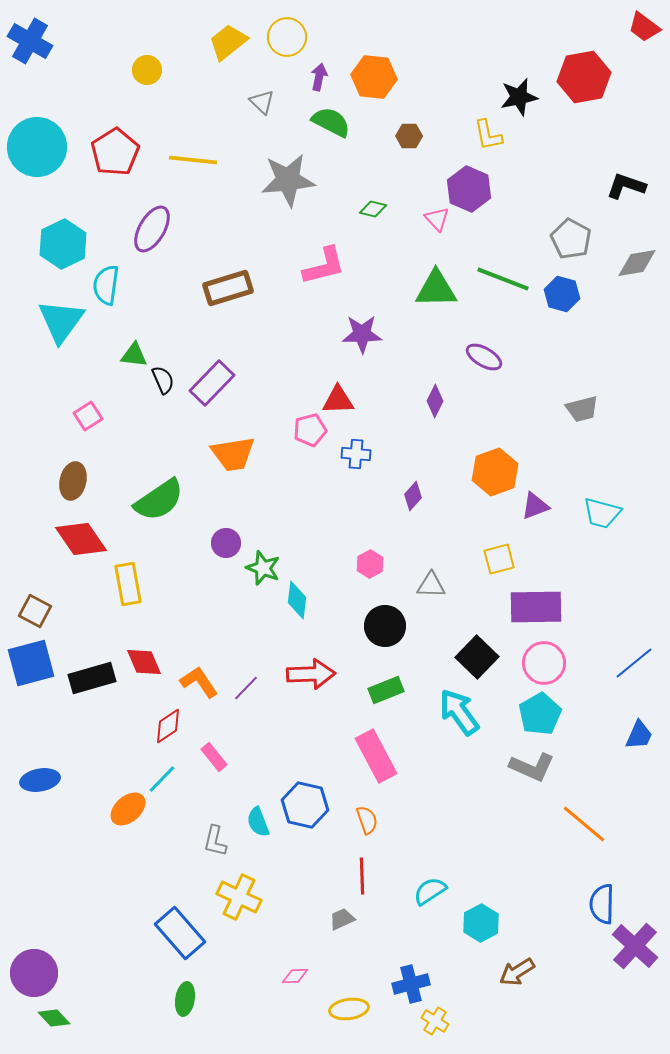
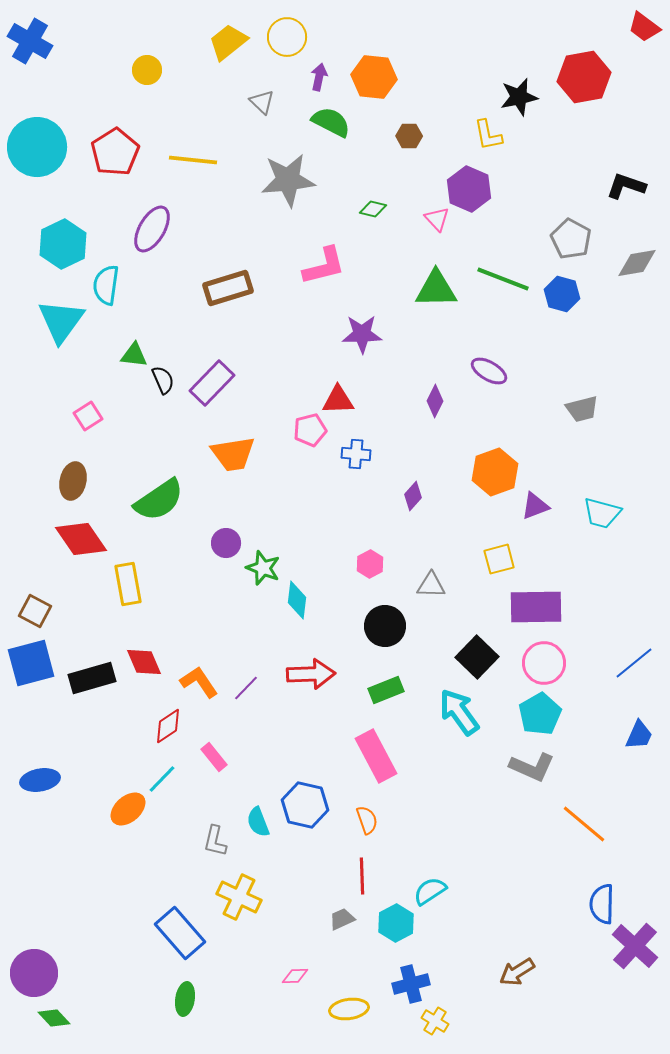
purple ellipse at (484, 357): moved 5 px right, 14 px down
cyan hexagon at (481, 923): moved 85 px left
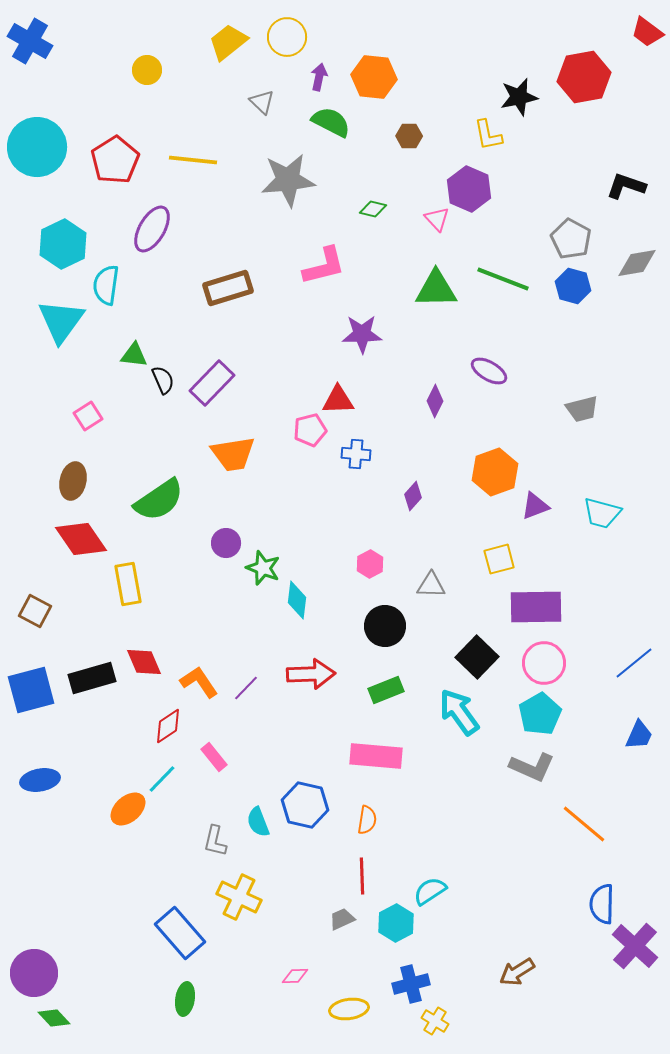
red trapezoid at (644, 27): moved 3 px right, 5 px down
red pentagon at (115, 152): moved 8 px down
blue hexagon at (562, 294): moved 11 px right, 8 px up
blue square at (31, 663): moved 27 px down
pink rectangle at (376, 756): rotated 57 degrees counterclockwise
orange semicircle at (367, 820): rotated 28 degrees clockwise
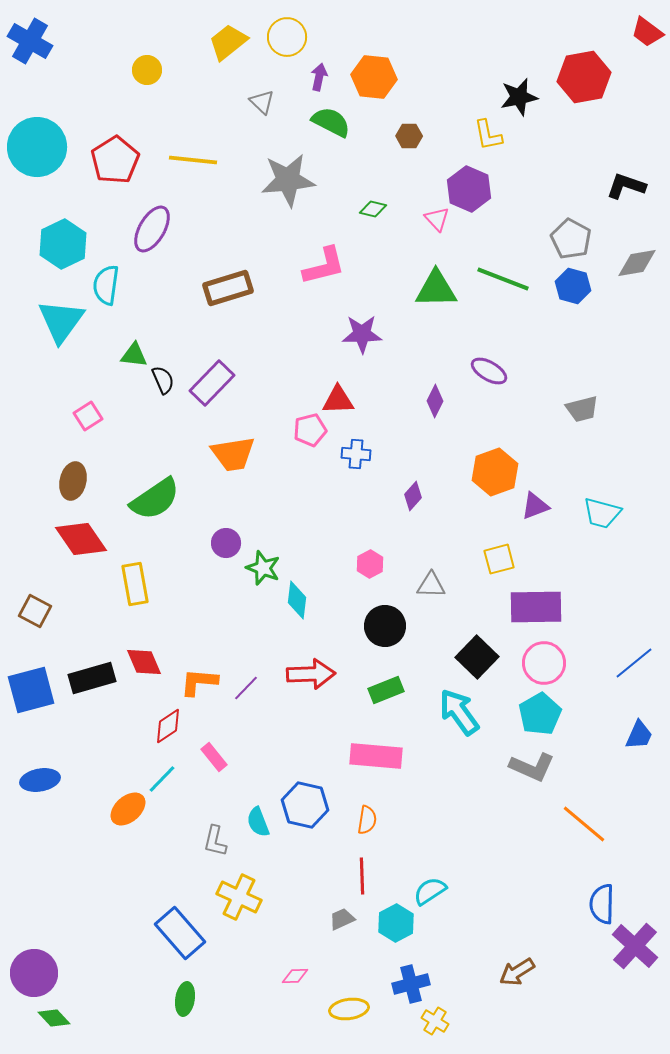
green semicircle at (159, 500): moved 4 px left, 1 px up
yellow rectangle at (128, 584): moved 7 px right
orange L-shape at (199, 682): rotated 51 degrees counterclockwise
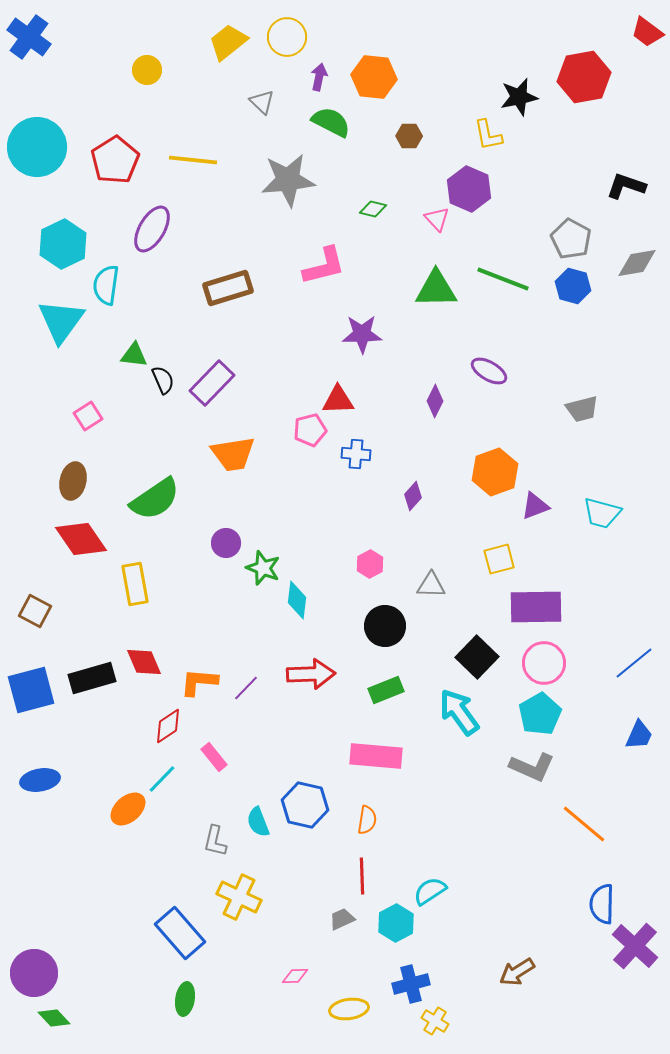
blue cross at (30, 41): moved 1 px left, 4 px up; rotated 6 degrees clockwise
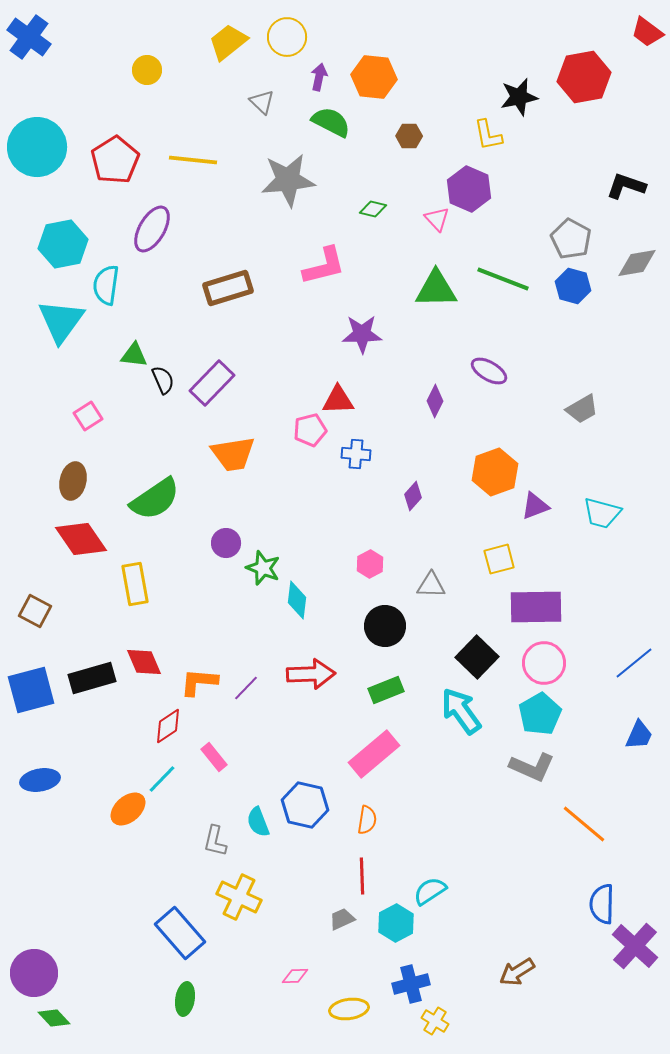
cyan hexagon at (63, 244): rotated 15 degrees clockwise
gray trapezoid at (582, 409): rotated 16 degrees counterclockwise
cyan arrow at (459, 712): moved 2 px right, 1 px up
pink rectangle at (376, 756): moved 2 px left, 2 px up; rotated 45 degrees counterclockwise
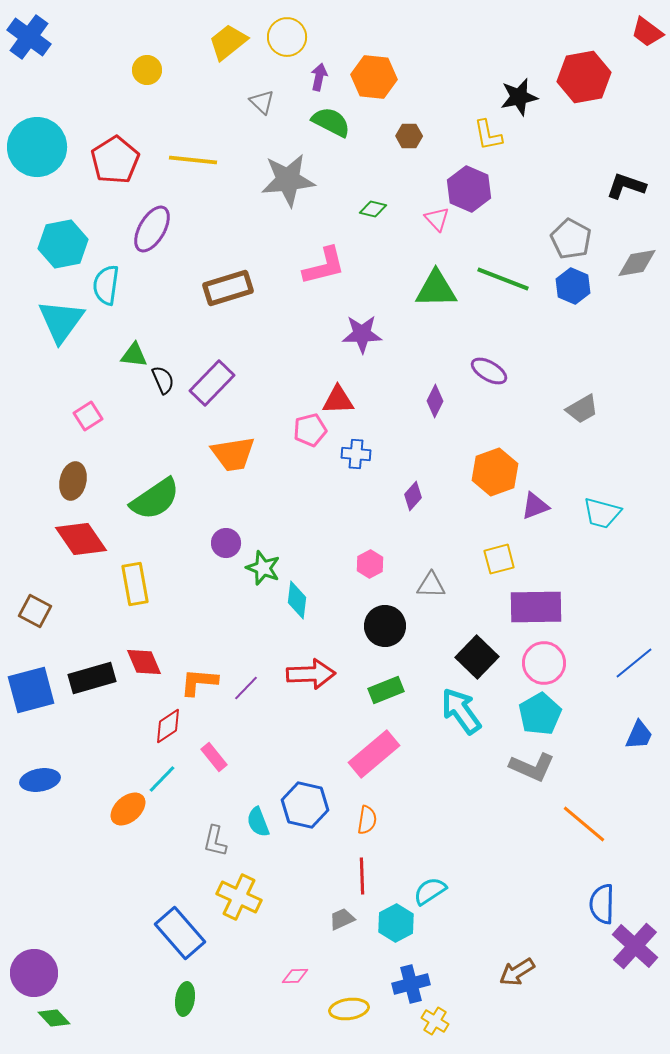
blue hexagon at (573, 286): rotated 8 degrees clockwise
